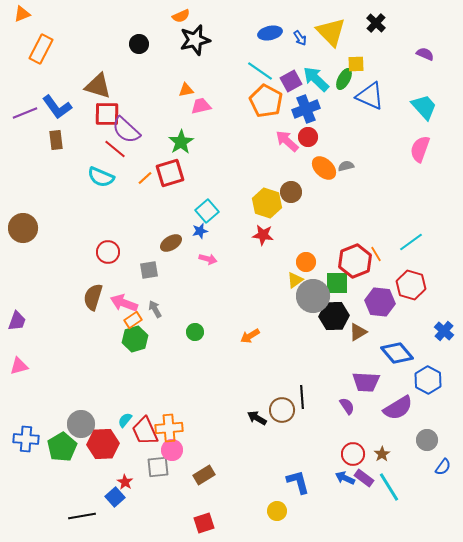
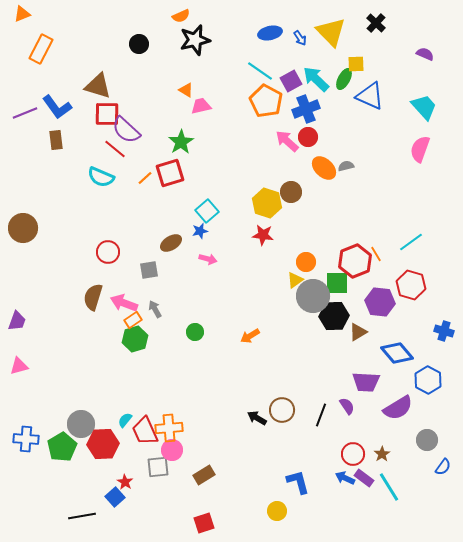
orange triangle at (186, 90): rotated 42 degrees clockwise
blue cross at (444, 331): rotated 24 degrees counterclockwise
black line at (302, 397): moved 19 px right, 18 px down; rotated 25 degrees clockwise
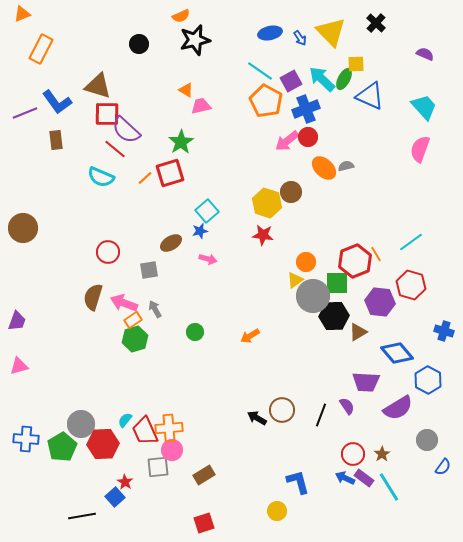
cyan arrow at (316, 79): moved 6 px right
blue L-shape at (57, 107): moved 5 px up
pink arrow at (287, 141): rotated 80 degrees counterclockwise
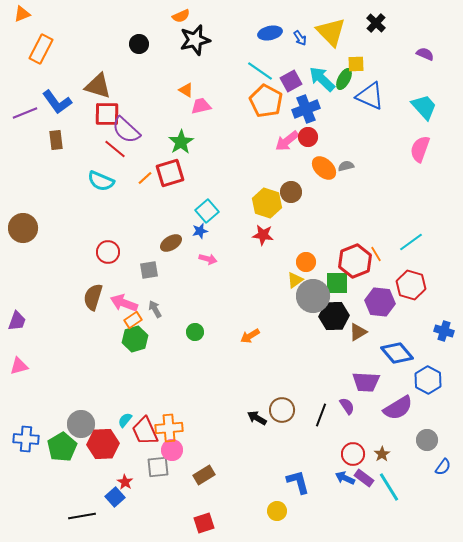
cyan semicircle at (101, 177): moved 4 px down
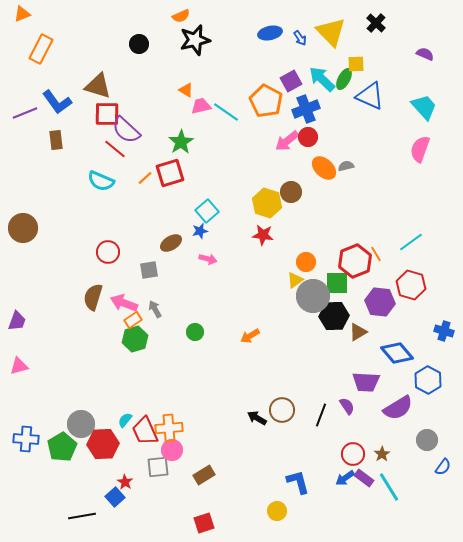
cyan line at (260, 71): moved 34 px left, 41 px down
blue arrow at (345, 478): rotated 60 degrees counterclockwise
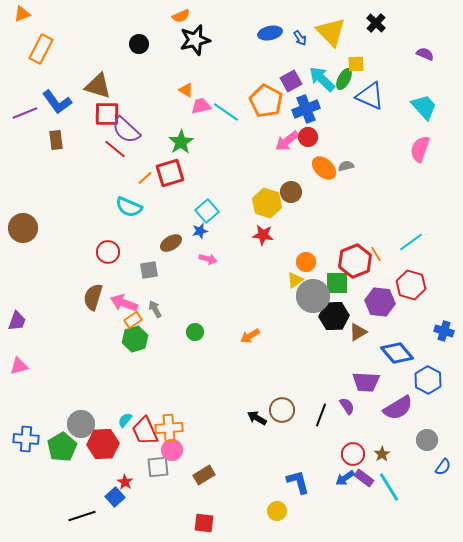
cyan semicircle at (101, 181): moved 28 px right, 26 px down
black line at (82, 516): rotated 8 degrees counterclockwise
red square at (204, 523): rotated 25 degrees clockwise
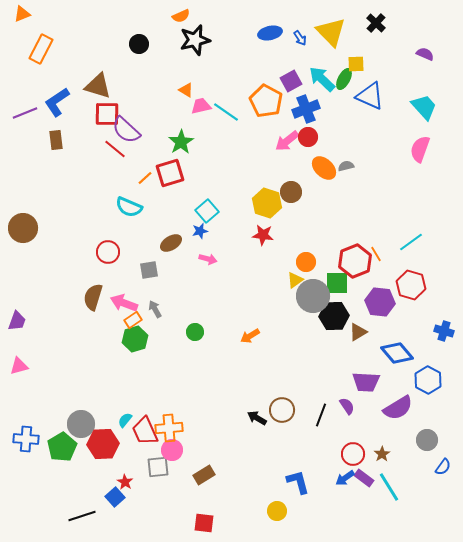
blue L-shape at (57, 102): rotated 92 degrees clockwise
